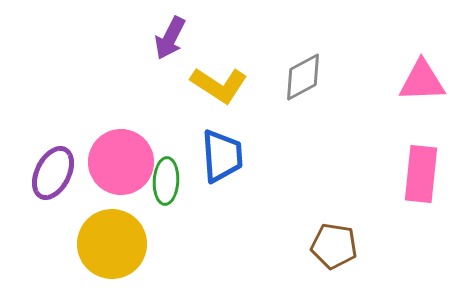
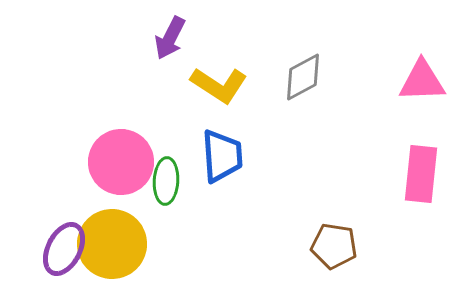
purple ellipse: moved 11 px right, 76 px down
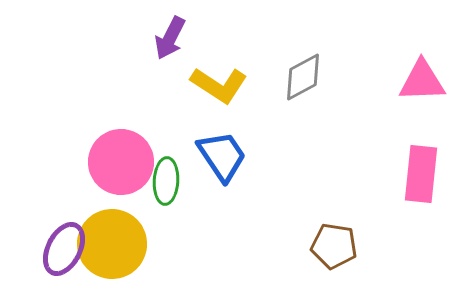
blue trapezoid: rotated 30 degrees counterclockwise
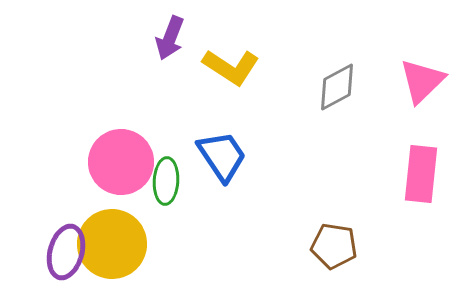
purple arrow: rotated 6 degrees counterclockwise
gray diamond: moved 34 px right, 10 px down
pink triangle: rotated 42 degrees counterclockwise
yellow L-shape: moved 12 px right, 18 px up
purple ellipse: moved 2 px right, 3 px down; rotated 12 degrees counterclockwise
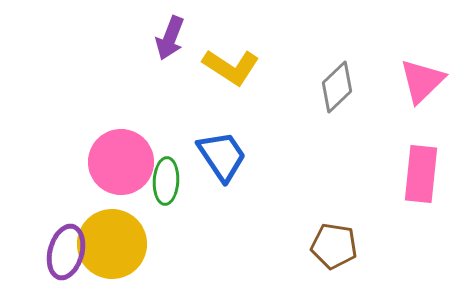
gray diamond: rotated 15 degrees counterclockwise
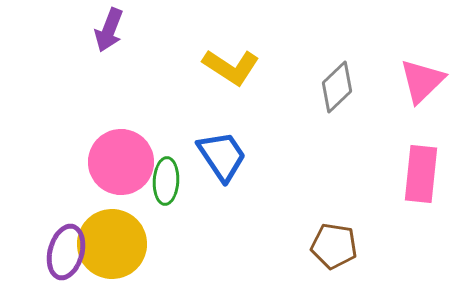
purple arrow: moved 61 px left, 8 px up
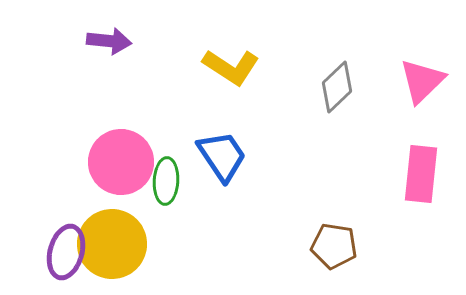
purple arrow: moved 11 px down; rotated 105 degrees counterclockwise
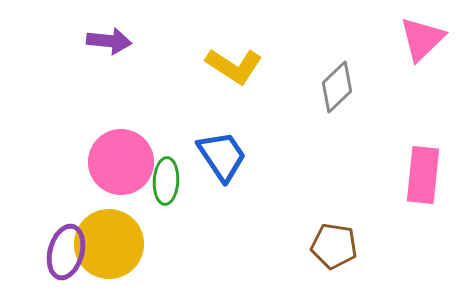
yellow L-shape: moved 3 px right, 1 px up
pink triangle: moved 42 px up
pink rectangle: moved 2 px right, 1 px down
yellow circle: moved 3 px left
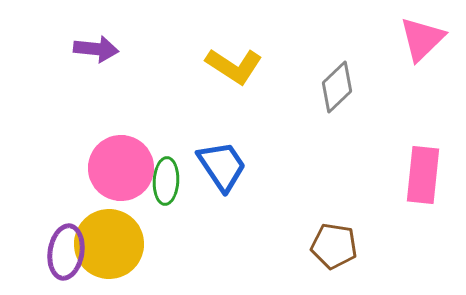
purple arrow: moved 13 px left, 8 px down
blue trapezoid: moved 10 px down
pink circle: moved 6 px down
purple ellipse: rotated 6 degrees counterclockwise
